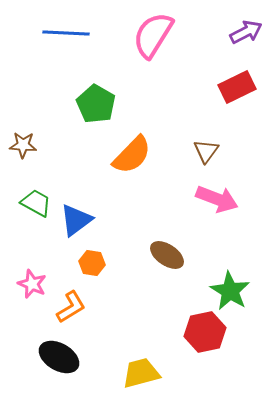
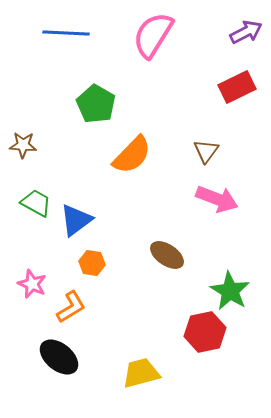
black ellipse: rotated 9 degrees clockwise
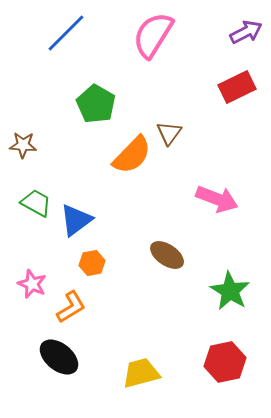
blue line: rotated 48 degrees counterclockwise
brown triangle: moved 37 px left, 18 px up
orange hexagon: rotated 20 degrees counterclockwise
red hexagon: moved 20 px right, 30 px down
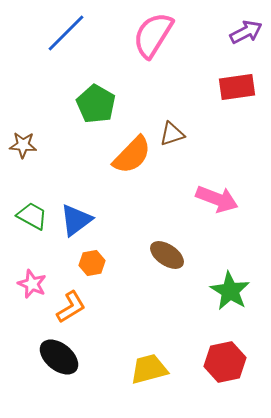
red rectangle: rotated 18 degrees clockwise
brown triangle: moved 3 px right, 1 px down; rotated 36 degrees clockwise
green trapezoid: moved 4 px left, 13 px down
yellow trapezoid: moved 8 px right, 4 px up
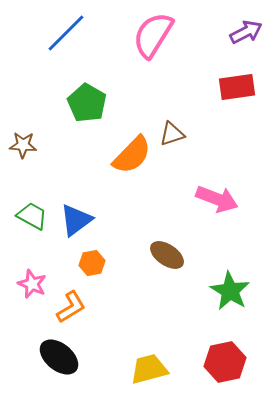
green pentagon: moved 9 px left, 1 px up
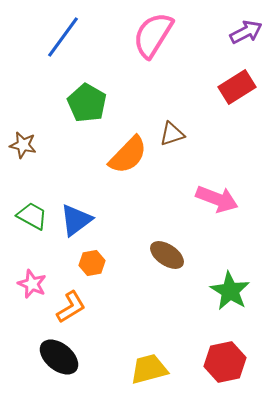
blue line: moved 3 px left, 4 px down; rotated 9 degrees counterclockwise
red rectangle: rotated 24 degrees counterclockwise
brown star: rotated 8 degrees clockwise
orange semicircle: moved 4 px left
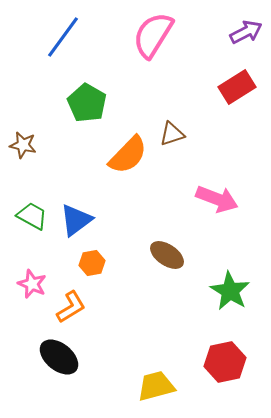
yellow trapezoid: moved 7 px right, 17 px down
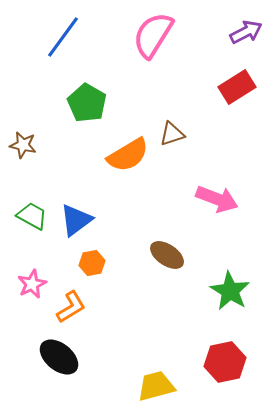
orange semicircle: rotated 15 degrees clockwise
pink star: rotated 24 degrees clockwise
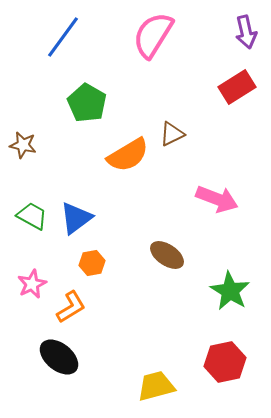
purple arrow: rotated 104 degrees clockwise
brown triangle: rotated 8 degrees counterclockwise
blue triangle: moved 2 px up
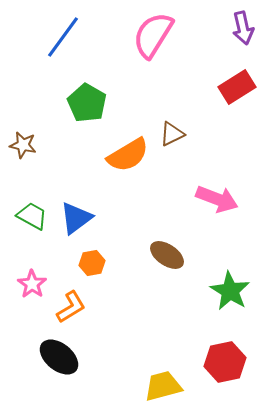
purple arrow: moved 3 px left, 4 px up
pink star: rotated 12 degrees counterclockwise
yellow trapezoid: moved 7 px right
